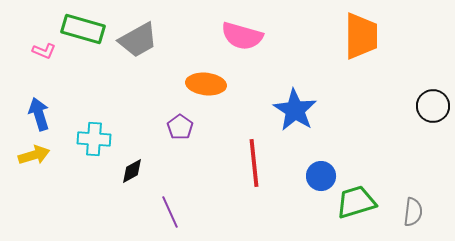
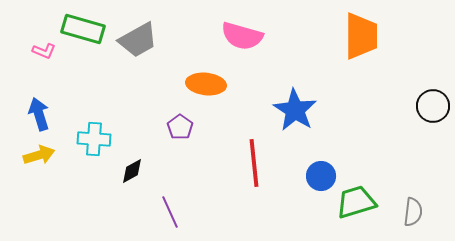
yellow arrow: moved 5 px right
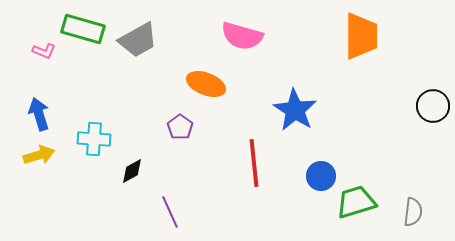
orange ellipse: rotated 15 degrees clockwise
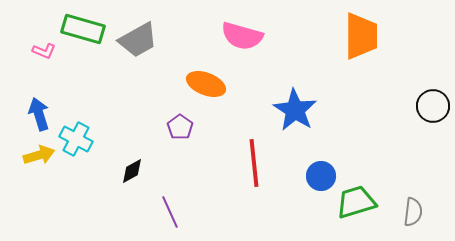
cyan cross: moved 18 px left; rotated 24 degrees clockwise
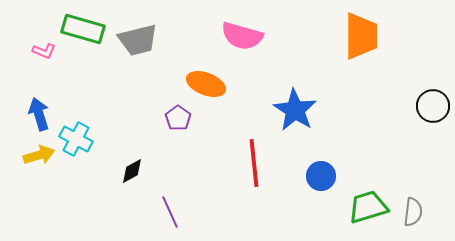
gray trapezoid: rotated 15 degrees clockwise
purple pentagon: moved 2 px left, 9 px up
green trapezoid: moved 12 px right, 5 px down
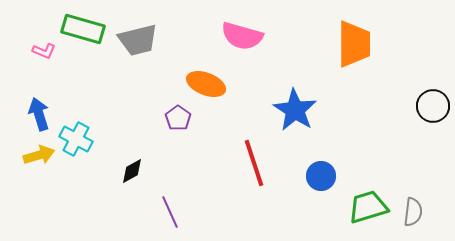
orange trapezoid: moved 7 px left, 8 px down
red line: rotated 12 degrees counterclockwise
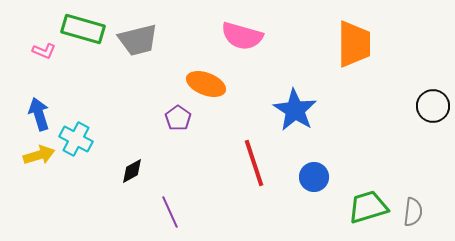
blue circle: moved 7 px left, 1 px down
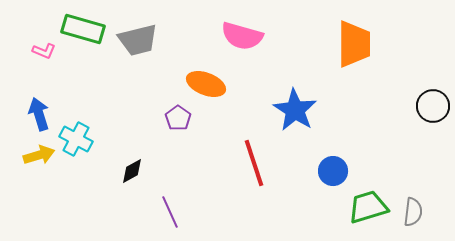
blue circle: moved 19 px right, 6 px up
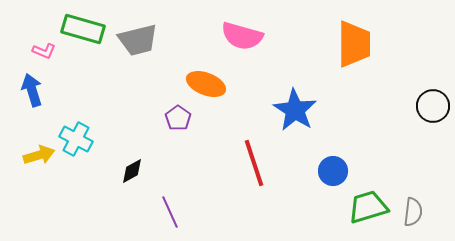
blue arrow: moved 7 px left, 24 px up
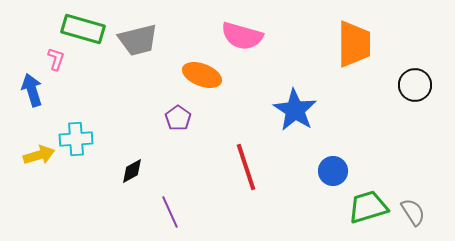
pink L-shape: moved 12 px right, 8 px down; rotated 95 degrees counterclockwise
orange ellipse: moved 4 px left, 9 px up
black circle: moved 18 px left, 21 px up
cyan cross: rotated 32 degrees counterclockwise
red line: moved 8 px left, 4 px down
gray semicircle: rotated 40 degrees counterclockwise
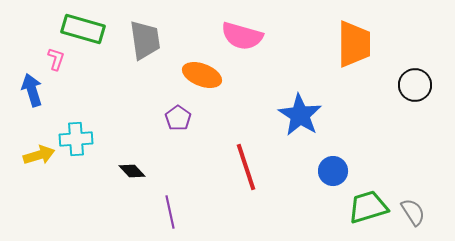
gray trapezoid: moved 7 px right; rotated 84 degrees counterclockwise
blue star: moved 5 px right, 5 px down
black diamond: rotated 76 degrees clockwise
purple line: rotated 12 degrees clockwise
